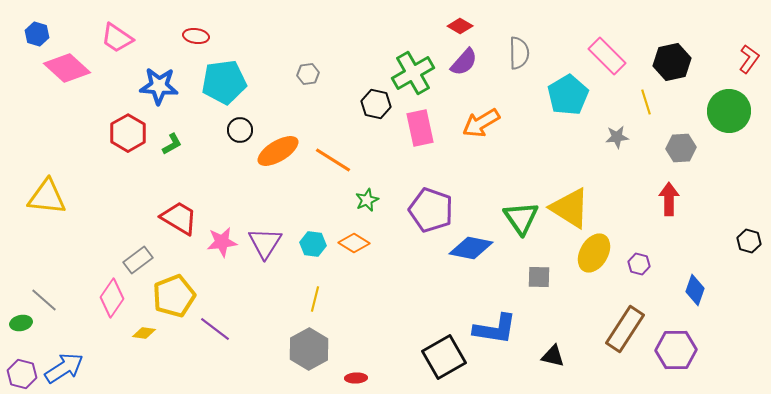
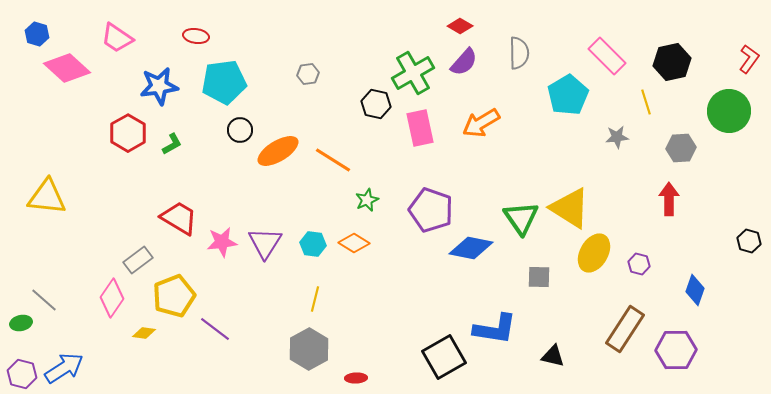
blue star at (159, 86): rotated 12 degrees counterclockwise
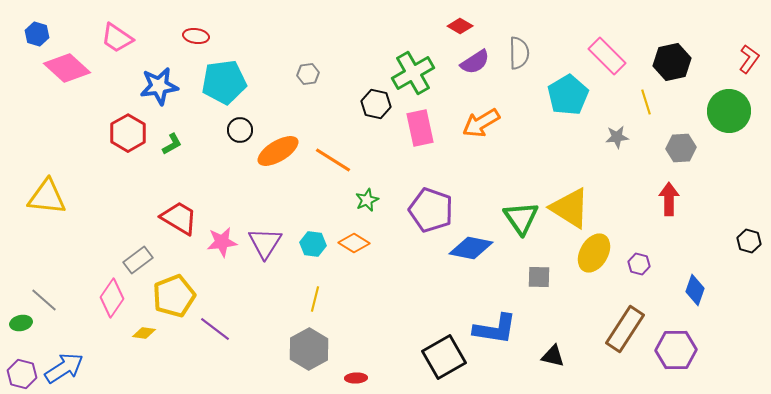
purple semicircle at (464, 62): moved 11 px right; rotated 16 degrees clockwise
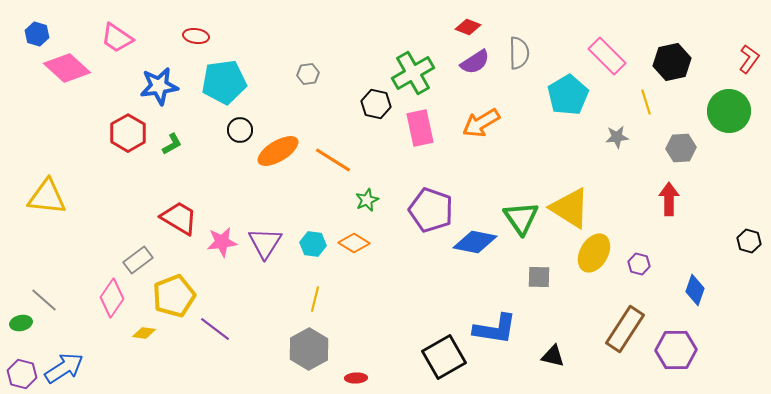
red diamond at (460, 26): moved 8 px right, 1 px down; rotated 10 degrees counterclockwise
blue diamond at (471, 248): moved 4 px right, 6 px up
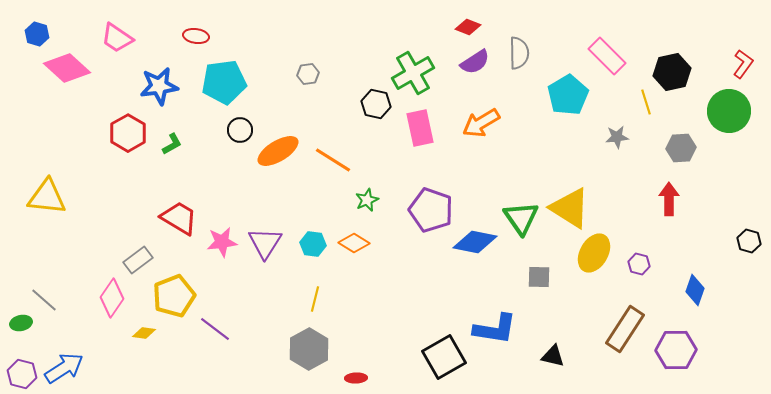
red L-shape at (749, 59): moved 6 px left, 5 px down
black hexagon at (672, 62): moved 10 px down
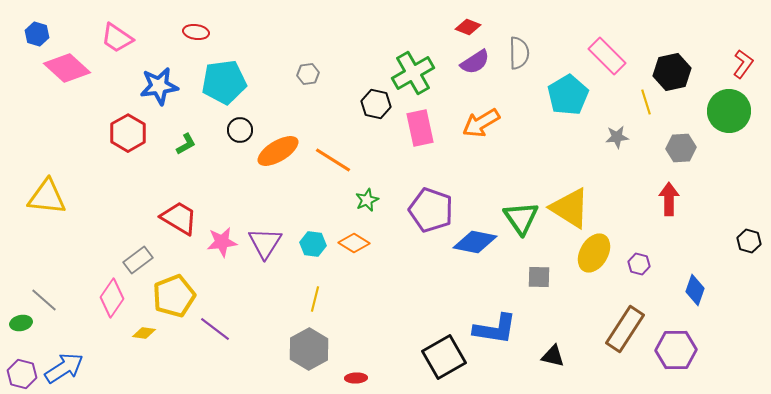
red ellipse at (196, 36): moved 4 px up
green L-shape at (172, 144): moved 14 px right
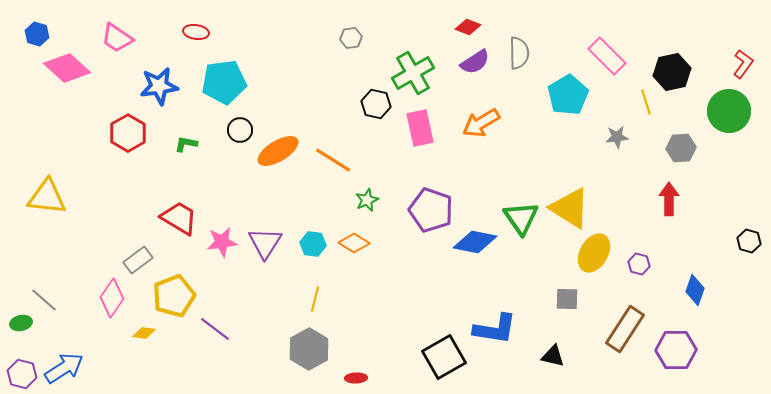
gray hexagon at (308, 74): moved 43 px right, 36 px up
green L-shape at (186, 144): rotated 140 degrees counterclockwise
gray square at (539, 277): moved 28 px right, 22 px down
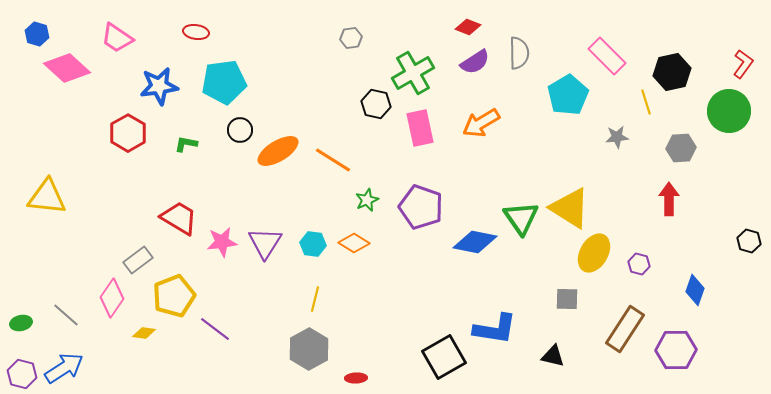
purple pentagon at (431, 210): moved 10 px left, 3 px up
gray line at (44, 300): moved 22 px right, 15 px down
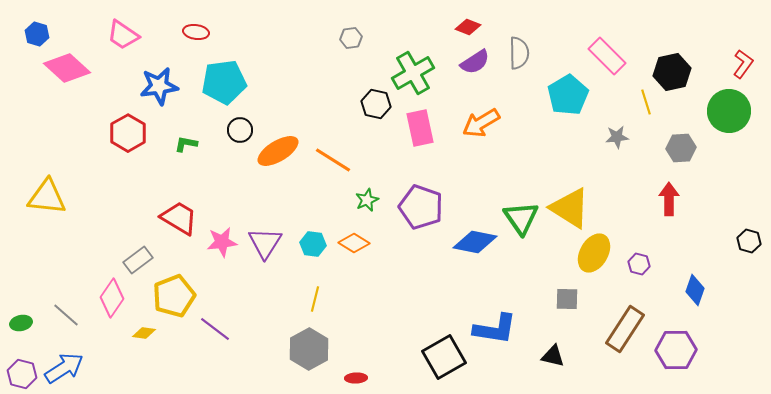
pink trapezoid at (117, 38): moved 6 px right, 3 px up
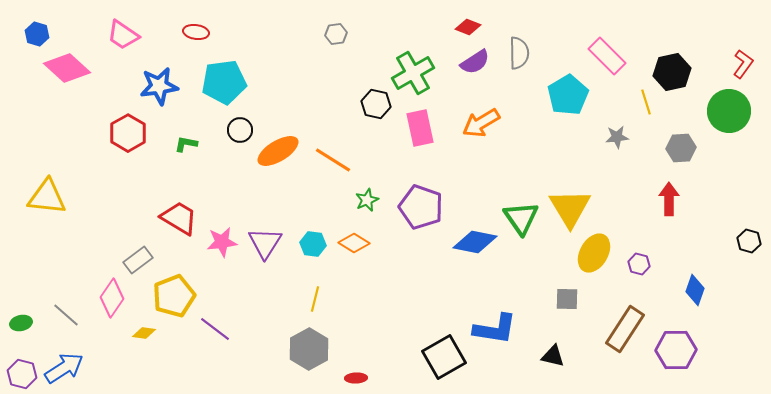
gray hexagon at (351, 38): moved 15 px left, 4 px up
yellow triangle at (570, 208): rotated 27 degrees clockwise
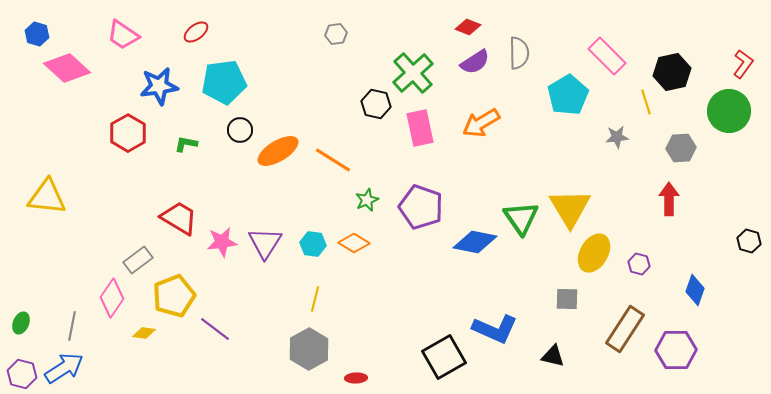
red ellipse at (196, 32): rotated 45 degrees counterclockwise
green cross at (413, 73): rotated 12 degrees counterclockwise
gray line at (66, 315): moved 6 px right, 11 px down; rotated 60 degrees clockwise
green ellipse at (21, 323): rotated 55 degrees counterclockwise
blue L-shape at (495, 329): rotated 15 degrees clockwise
